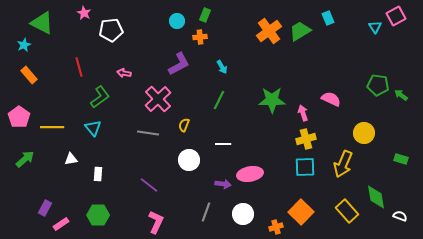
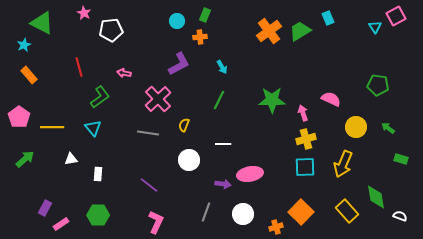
green arrow at (401, 95): moved 13 px left, 33 px down
yellow circle at (364, 133): moved 8 px left, 6 px up
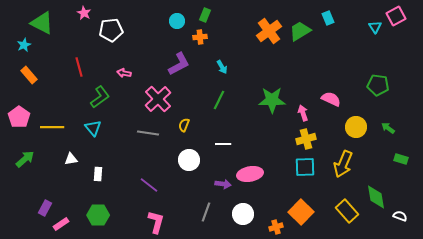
pink L-shape at (156, 222): rotated 10 degrees counterclockwise
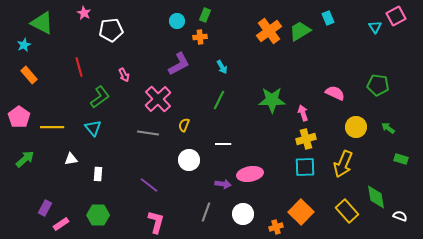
pink arrow at (124, 73): moved 2 px down; rotated 128 degrees counterclockwise
pink semicircle at (331, 99): moved 4 px right, 6 px up
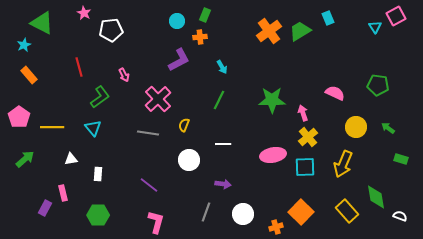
purple L-shape at (179, 64): moved 4 px up
yellow cross at (306, 139): moved 2 px right, 2 px up; rotated 24 degrees counterclockwise
pink ellipse at (250, 174): moved 23 px right, 19 px up
pink rectangle at (61, 224): moved 2 px right, 31 px up; rotated 70 degrees counterclockwise
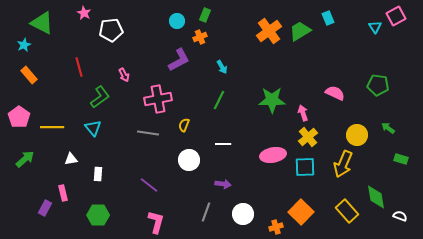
orange cross at (200, 37): rotated 16 degrees counterclockwise
pink cross at (158, 99): rotated 32 degrees clockwise
yellow circle at (356, 127): moved 1 px right, 8 px down
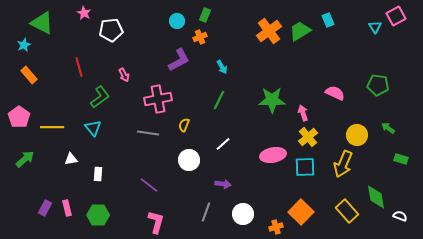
cyan rectangle at (328, 18): moved 2 px down
white line at (223, 144): rotated 42 degrees counterclockwise
pink rectangle at (63, 193): moved 4 px right, 15 px down
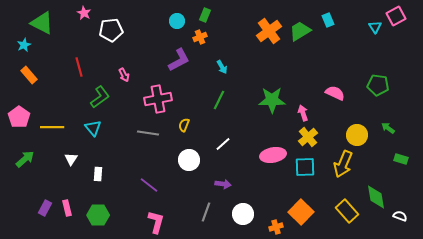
white triangle at (71, 159): rotated 48 degrees counterclockwise
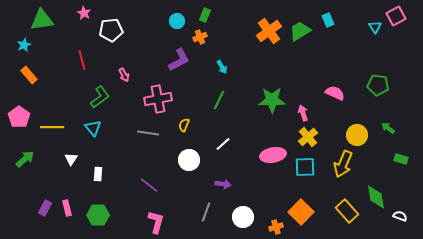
green triangle at (42, 23): moved 3 px up; rotated 35 degrees counterclockwise
red line at (79, 67): moved 3 px right, 7 px up
white circle at (243, 214): moved 3 px down
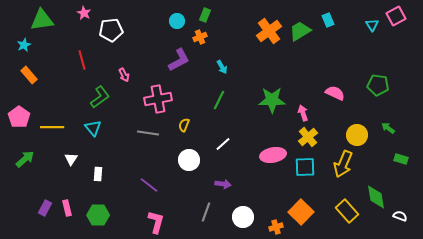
cyan triangle at (375, 27): moved 3 px left, 2 px up
